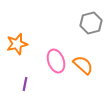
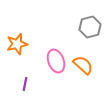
gray hexagon: moved 1 px left, 4 px down
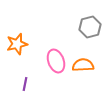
orange semicircle: rotated 45 degrees counterclockwise
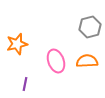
orange semicircle: moved 4 px right, 4 px up
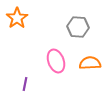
gray hexagon: moved 12 px left; rotated 20 degrees clockwise
orange star: moved 26 px up; rotated 20 degrees counterclockwise
orange semicircle: moved 3 px right, 2 px down
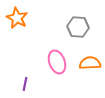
orange star: rotated 10 degrees counterclockwise
pink ellipse: moved 1 px right, 1 px down
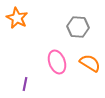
orange semicircle: rotated 35 degrees clockwise
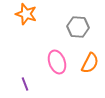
orange star: moved 9 px right, 4 px up; rotated 10 degrees counterclockwise
orange semicircle: rotated 85 degrees clockwise
purple line: rotated 32 degrees counterclockwise
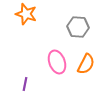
orange semicircle: moved 4 px left, 1 px down
purple line: rotated 32 degrees clockwise
